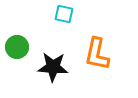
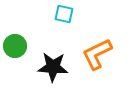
green circle: moved 2 px left, 1 px up
orange L-shape: rotated 52 degrees clockwise
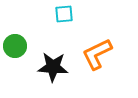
cyan square: rotated 18 degrees counterclockwise
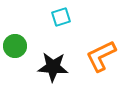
cyan square: moved 3 px left, 3 px down; rotated 12 degrees counterclockwise
orange L-shape: moved 4 px right, 2 px down
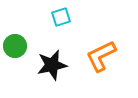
black star: moved 1 px left, 2 px up; rotated 16 degrees counterclockwise
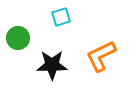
green circle: moved 3 px right, 8 px up
black star: rotated 12 degrees clockwise
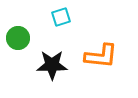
orange L-shape: rotated 148 degrees counterclockwise
